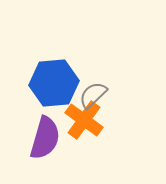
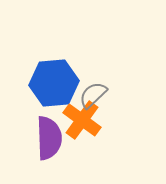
orange cross: moved 2 px left
purple semicircle: moved 4 px right; rotated 18 degrees counterclockwise
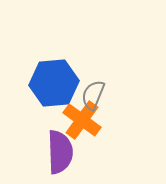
gray semicircle: rotated 24 degrees counterclockwise
purple semicircle: moved 11 px right, 14 px down
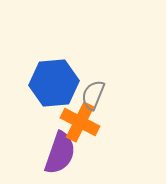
orange cross: moved 2 px left, 2 px down; rotated 9 degrees counterclockwise
purple semicircle: moved 1 px down; rotated 21 degrees clockwise
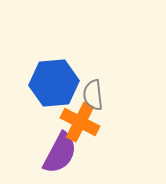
gray semicircle: rotated 28 degrees counterclockwise
purple semicircle: rotated 9 degrees clockwise
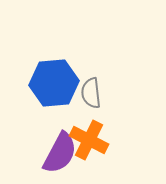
gray semicircle: moved 2 px left, 2 px up
orange cross: moved 9 px right, 18 px down
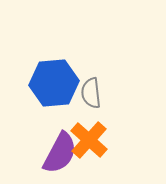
orange cross: rotated 15 degrees clockwise
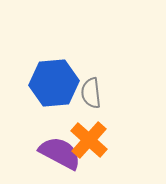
purple semicircle: rotated 90 degrees counterclockwise
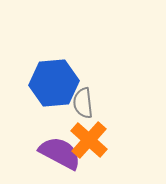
gray semicircle: moved 8 px left, 10 px down
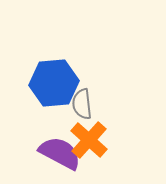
gray semicircle: moved 1 px left, 1 px down
